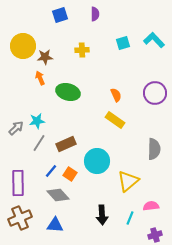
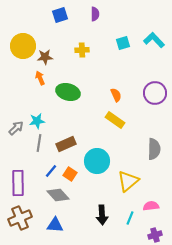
gray line: rotated 24 degrees counterclockwise
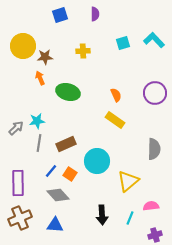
yellow cross: moved 1 px right, 1 px down
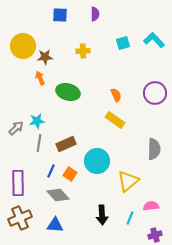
blue square: rotated 21 degrees clockwise
blue line: rotated 16 degrees counterclockwise
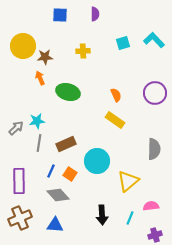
purple rectangle: moved 1 px right, 2 px up
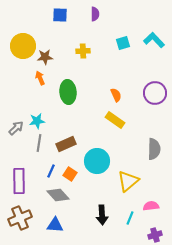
green ellipse: rotated 70 degrees clockwise
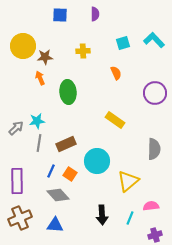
orange semicircle: moved 22 px up
purple rectangle: moved 2 px left
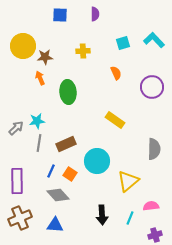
purple circle: moved 3 px left, 6 px up
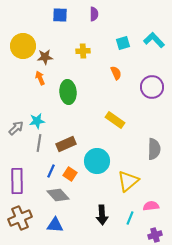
purple semicircle: moved 1 px left
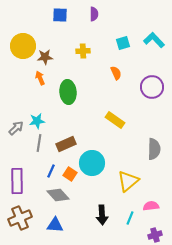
cyan circle: moved 5 px left, 2 px down
